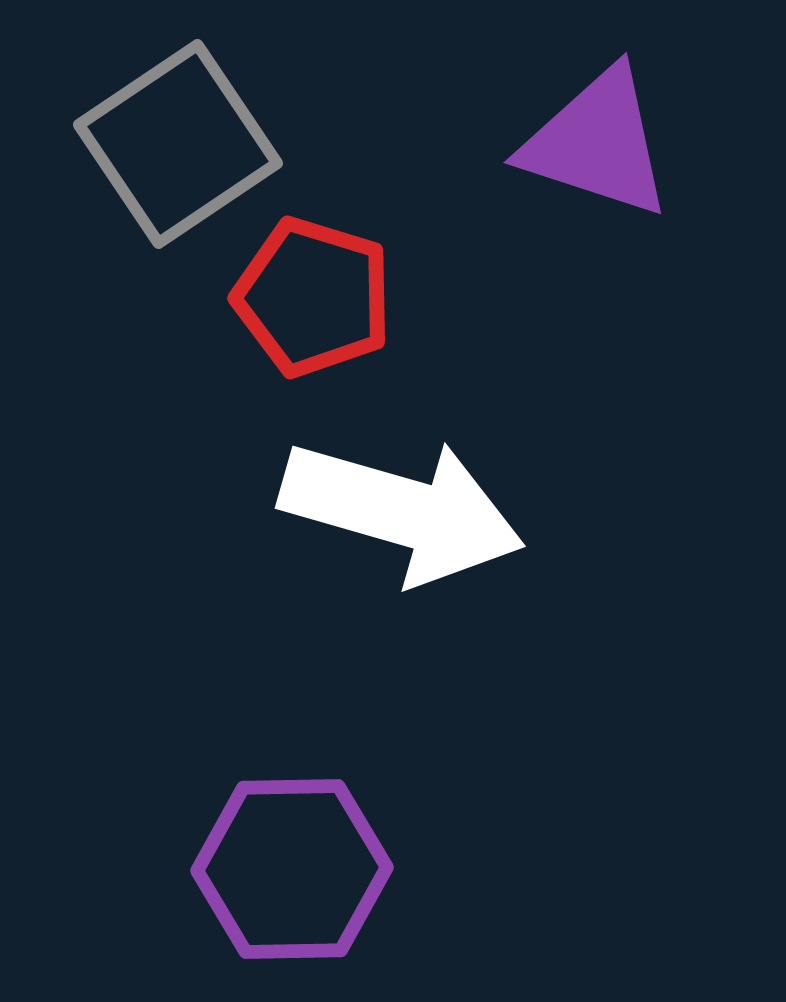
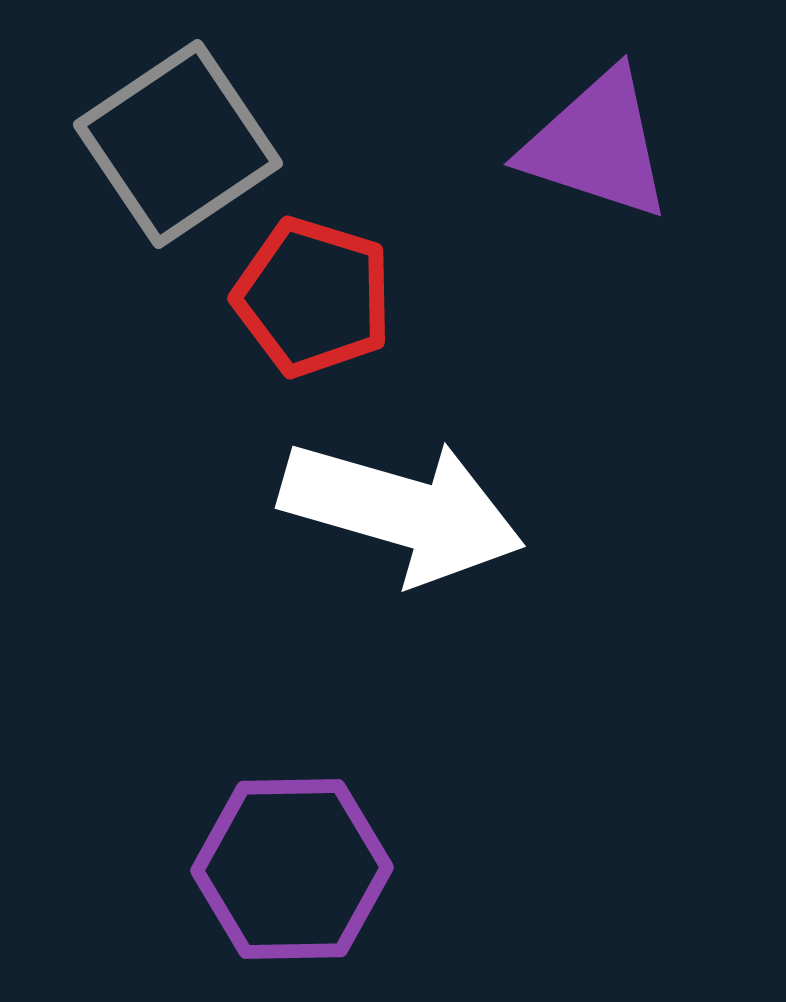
purple triangle: moved 2 px down
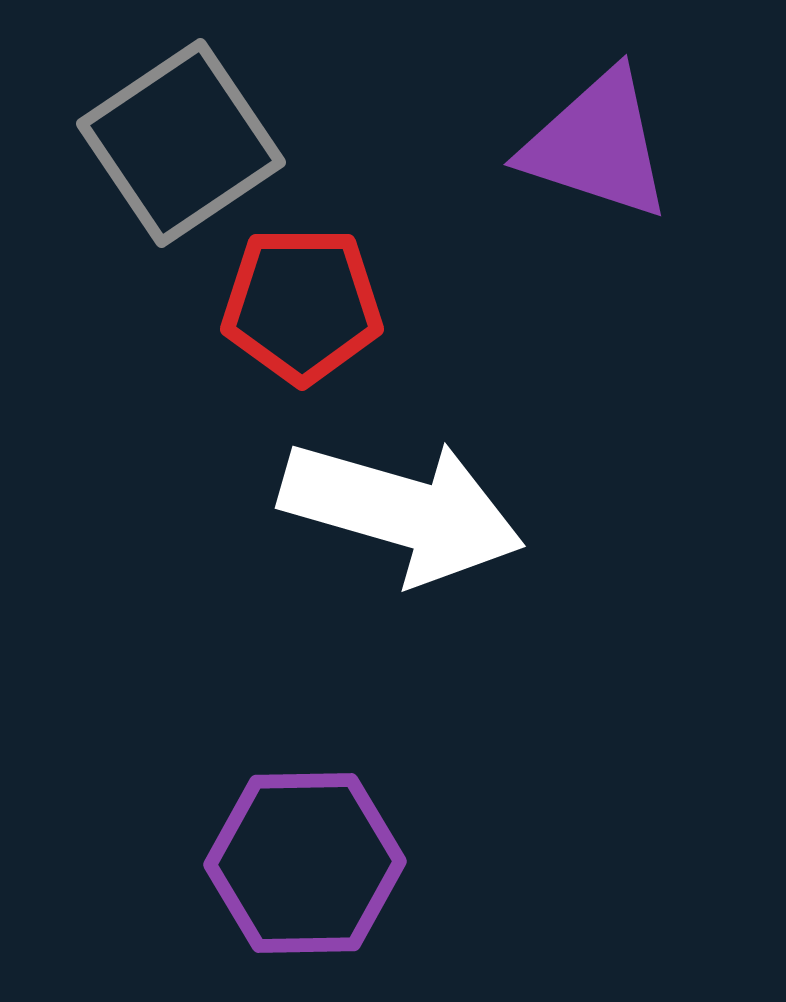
gray square: moved 3 px right, 1 px up
red pentagon: moved 11 px left, 8 px down; rotated 17 degrees counterclockwise
purple hexagon: moved 13 px right, 6 px up
